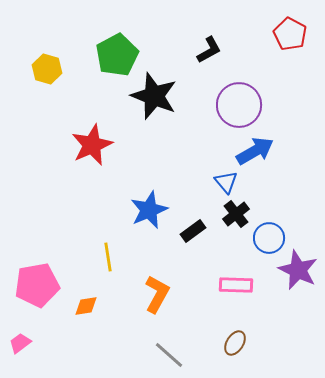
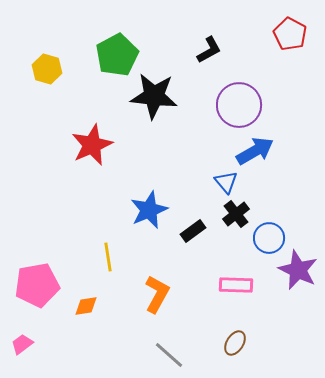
black star: rotated 15 degrees counterclockwise
pink trapezoid: moved 2 px right, 1 px down
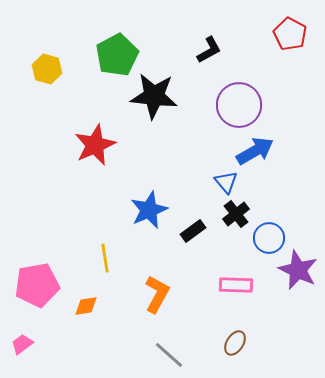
red star: moved 3 px right
yellow line: moved 3 px left, 1 px down
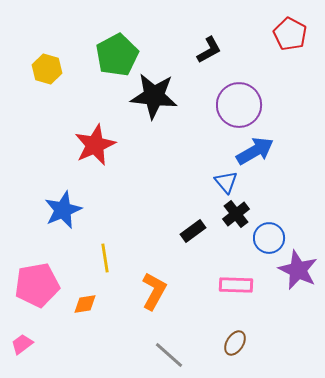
blue star: moved 86 px left
orange L-shape: moved 3 px left, 3 px up
orange diamond: moved 1 px left, 2 px up
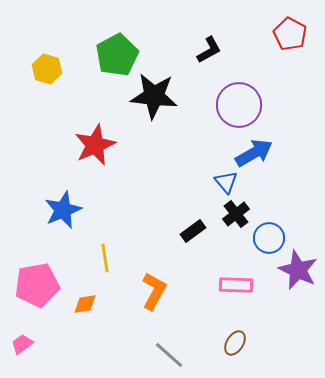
blue arrow: moved 1 px left, 2 px down
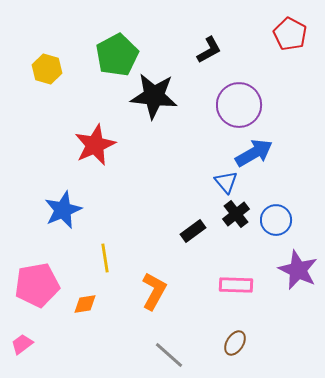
blue circle: moved 7 px right, 18 px up
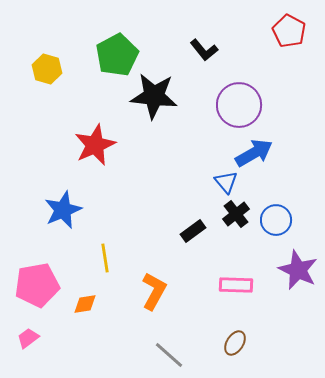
red pentagon: moved 1 px left, 3 px up
black L-shape: moved 5 px left; rotated 80 degrees clockwise
pink trapezoid: moved 6 px right, 6 px up
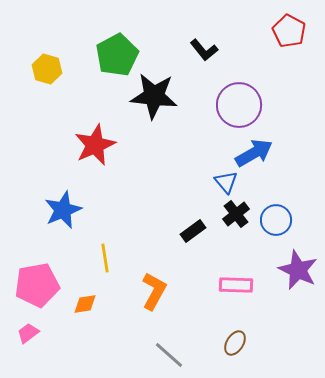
pink trapezoid: moved 5 px up
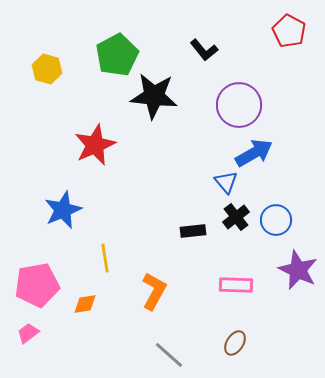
black cross: moved 3 px down
black rectangle: rotated 30 degrees clockwise
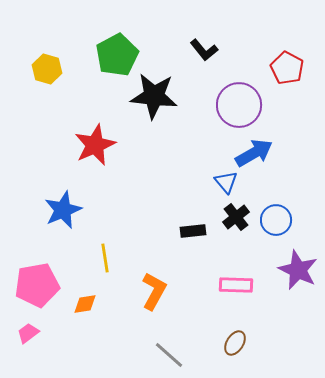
red pentagon: moved 2 px left, 37 px down
